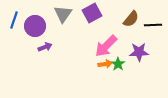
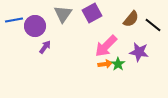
blue line: rotated 60 degrees clockwise
black line: rotated 42 degrees clockwise
purple arrow: rotated 32 degrees counterclockwise
purple star: rotated 12 degrees clockwise
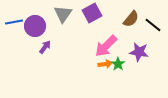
blue line: moved 2 px down
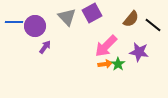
gray triangle: moved 4 px right, 3 px down; rotated 18 degrees counterclockwise
blue line: rotated 12 degrees clockwise
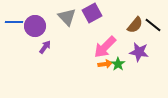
brown semicircle: moved 4 px right, 6 px down
pink arrow: moved 1 px left, 1 px down
